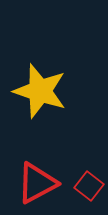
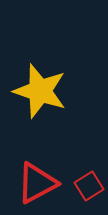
red square: rotated 20 degrees clockwise
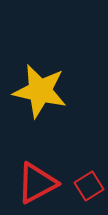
yellow star: rotated 6 degrees counterclockwise
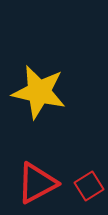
yellow star: moved 1 px left, 1 px down
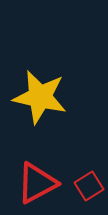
yellow star: moved 1 px right, 5 px down
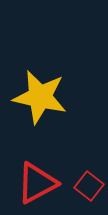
red square: rotated 20 degrees counterclockwise
